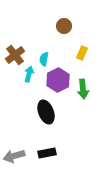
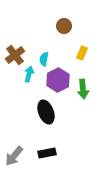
gray arrow: rotated 35 degrees counterclockwise
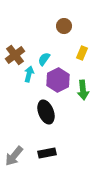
cyan semicircle: rotated 24 degrees clockwise
green arrow: moved 1 px down
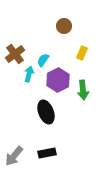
brown cross: moved 1 px up
cyan semicircle: moved 1 px left, 1 px down
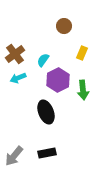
cyan arrow: moved 11 px left, 4 px down; rotated 126 degrees counterclockwise
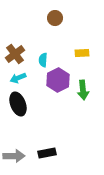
brown circle: moved 9 px left, 8 px up
yellow rectangle: rotated 64 degrees clockwise
cyan semicircle: rotated 32 degrees counterclockwise
black ellipse: moved 28 px left, 8 px up
gray arrow: rotated 130 degrees counterclockwise
